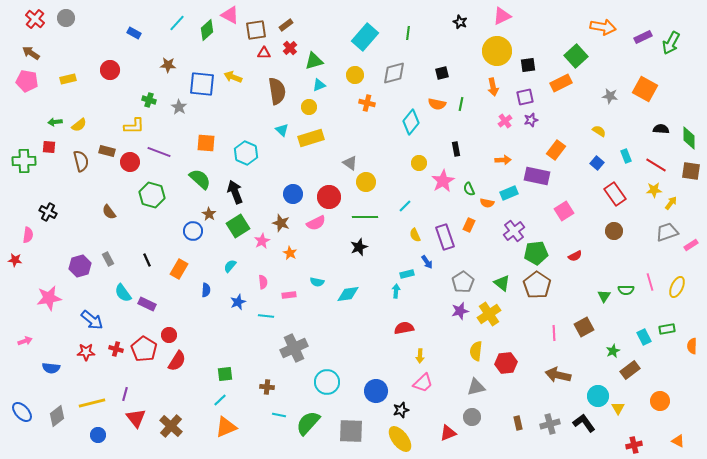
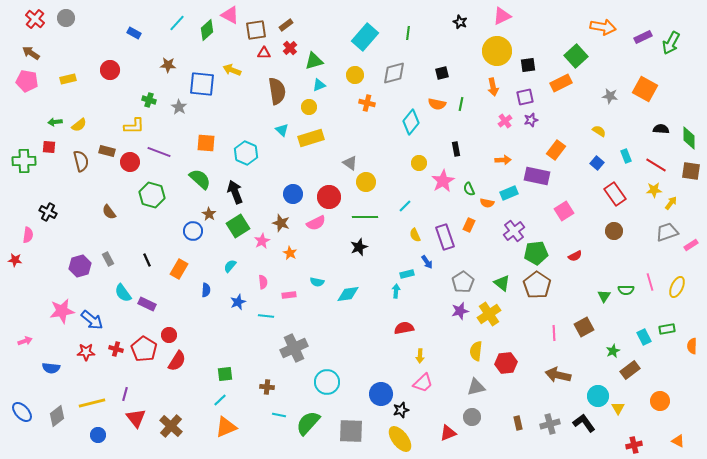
yellow arrow at (233, 77): moved 1 px left, 7 px up
pink star at (49, 298): moved 13 px right, 13 px down
blue circle at (376, 391): moved 5 px right, 3 px down
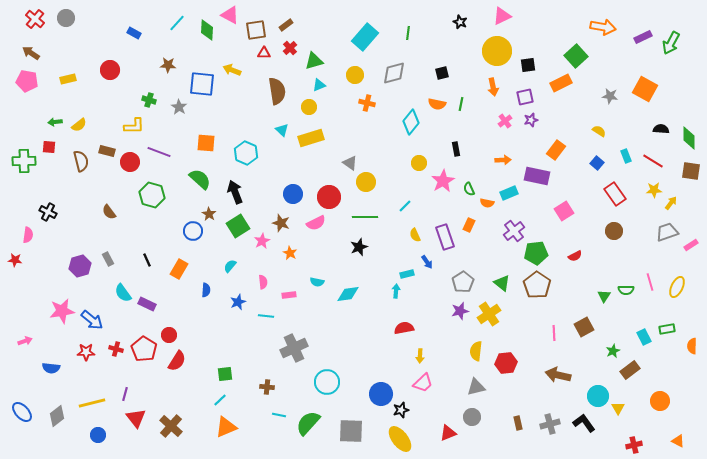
green diamond at (207, 30): rotated 45 degrees counterclockwise
red line at (656, 165): moved 3 px left, 4 px up
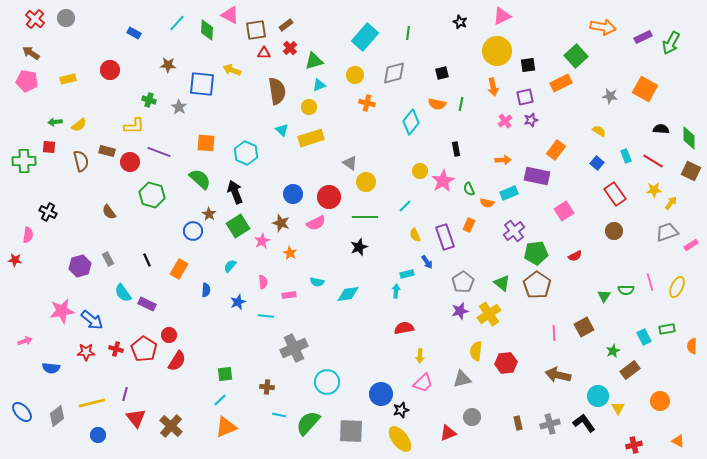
yellow circle at (419, 163): moved 1 px right, 8 px down
brown square at (691, 171): rotated 18 degrees clockwise
gray triangle at (476, 387): moved 14 px left, 8 px up
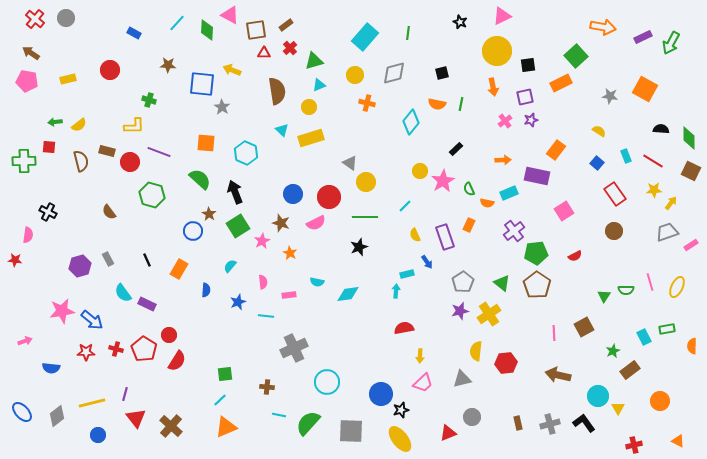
gray star at (179, 107): moved 43 px right
black rectangle at (456, 149): rotated 56 degrees clockwise
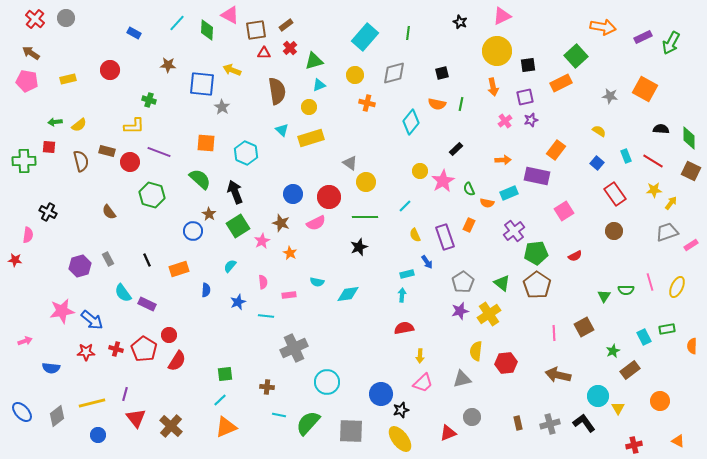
orange rectangle at (179, 269): rotated 42 degrees clockwise
cyan arrow at (396, 291): moved 6 px right, 4 px down
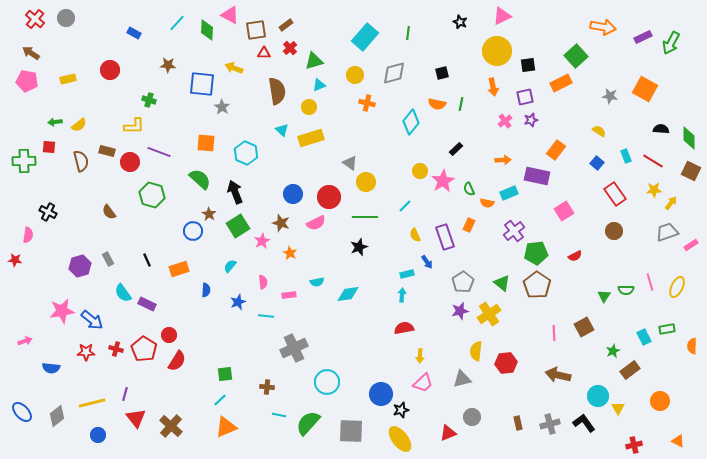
yellow arrow at (232, 70): moved 2 px right, 2 px up
cyan semicircle at (317, 282): rotated 24 degrees counterclockwise
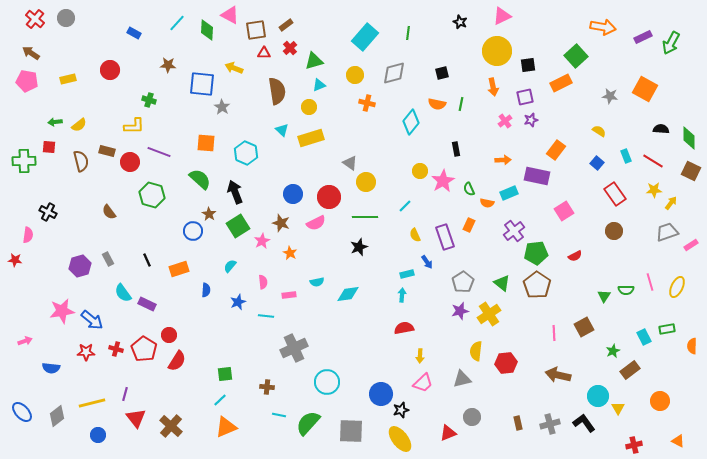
black rectangle at (456, 149): rotated 56 degrees counterclockwise
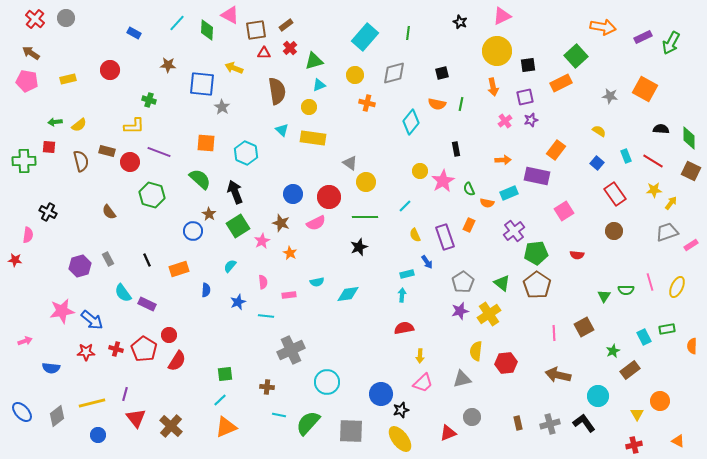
yellow rectangle at (311, 138): moved 2 px right; rotated 25 degrees clockwise
red semicircle at (575, 256): moved 2 px right, 1 px up; rotated 32 degrees clockwise
gray cross at (294, 348): moved 3 px left, 2 px down
yellow triangle at (618, 408): moved 19 px right, 6 px down
